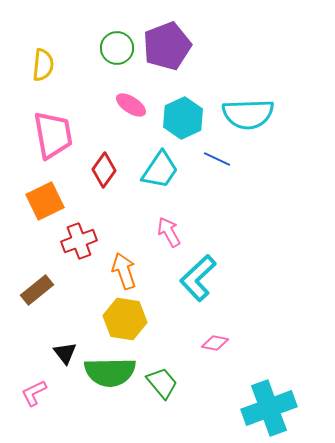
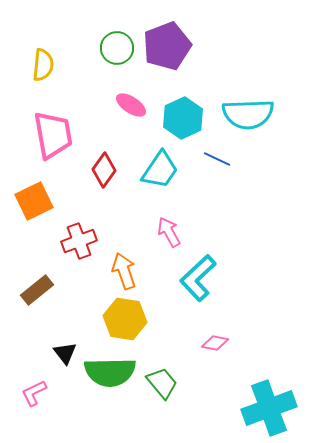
orange square: moved 11 px left
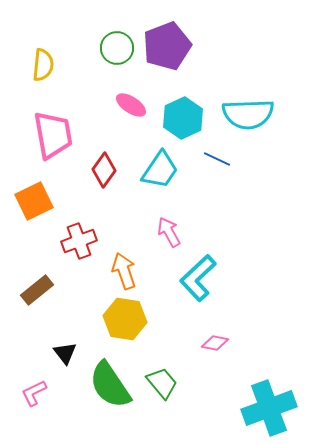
green semicircle: moved 13 px down; rotated 57 degrees clockwise
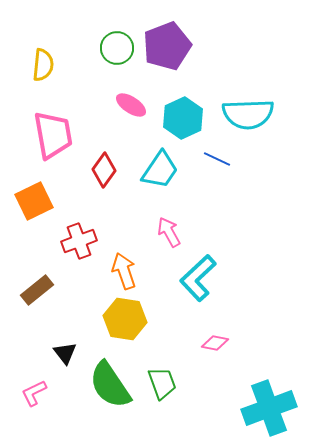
green trapezoid: rotated 20 degrees clockwise
